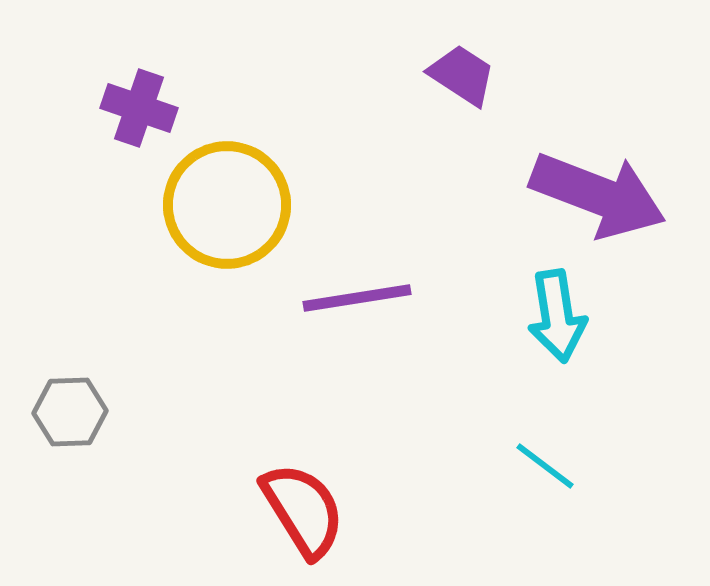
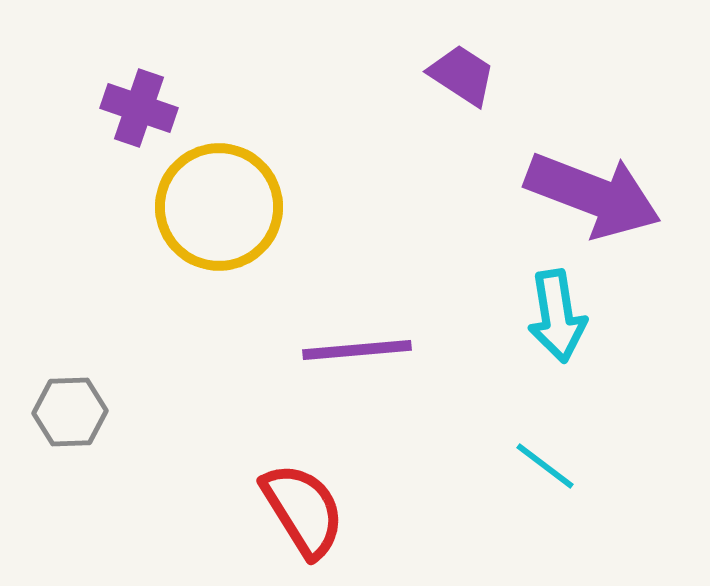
purple arrow: moved 5 px left
yellow circle: moved 8 px left, 2 px down
purple line: moved 52 px down; rotated 4 degrees clockwise
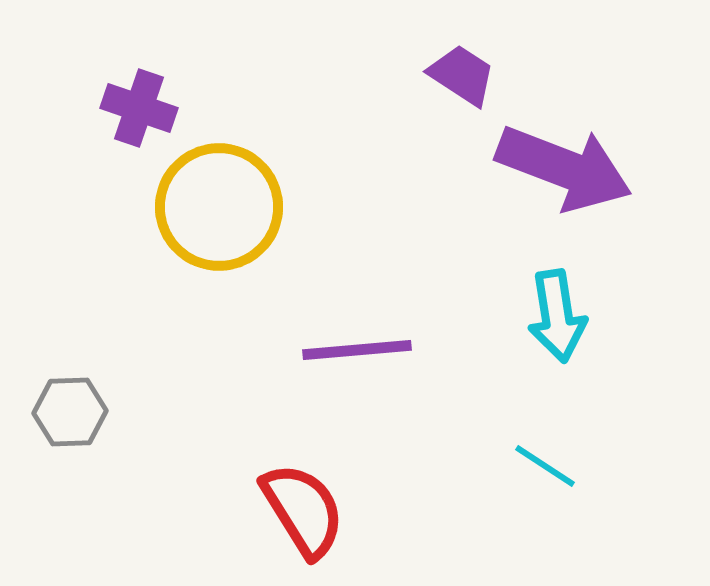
purple arrow: moved 29 px left, 27 px up
cyan line: rotated 4 degrees counterclockwise
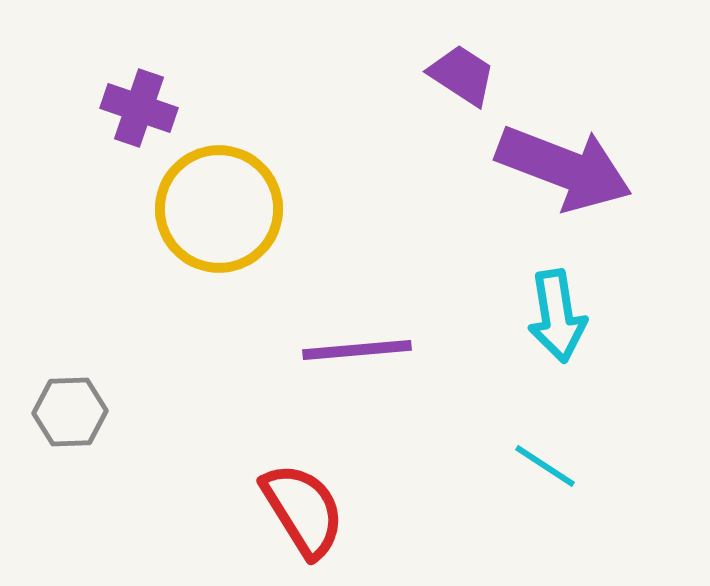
yellow circle: moved 2 px down
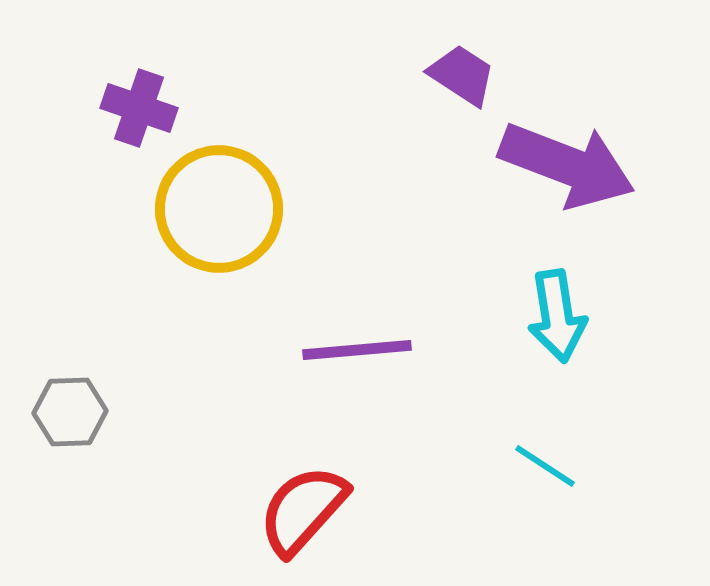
purple arrow: moved 3 px right, 3 px up
red semicircle: rotated 106 degrees counterclockwise
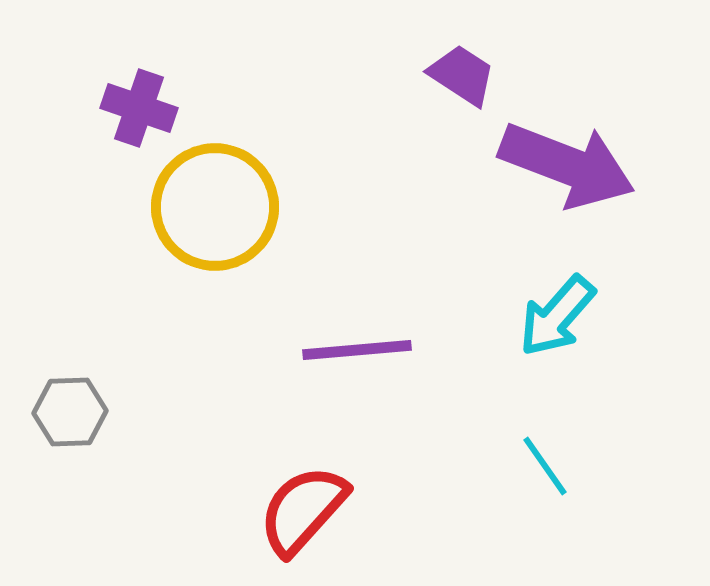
yellow circle: moved 4 px left, 2 px up
cyan arrow: rotated 50 degrees clockwise
cyan line: rotated 22 degrees clockwise
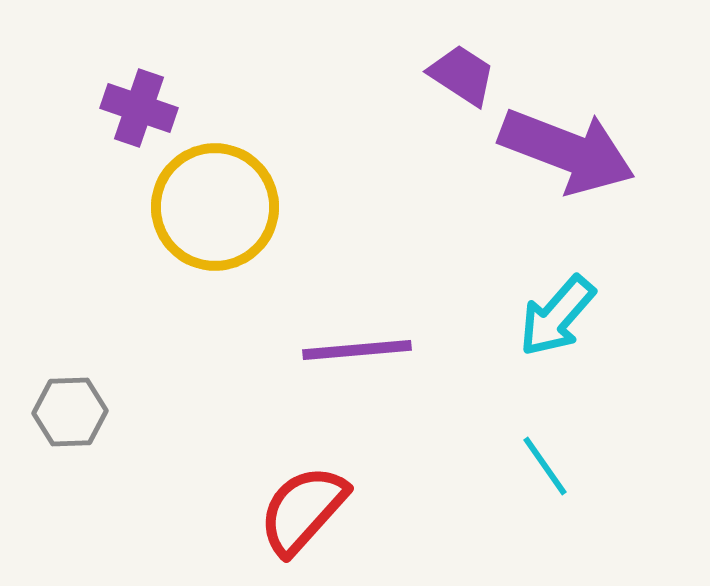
purple arrow: moved 14 px up
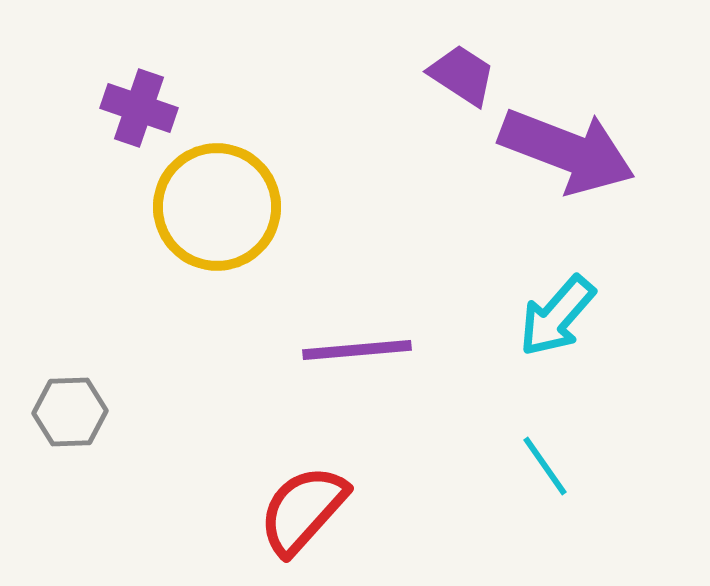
yellow circle: moved 2 px right
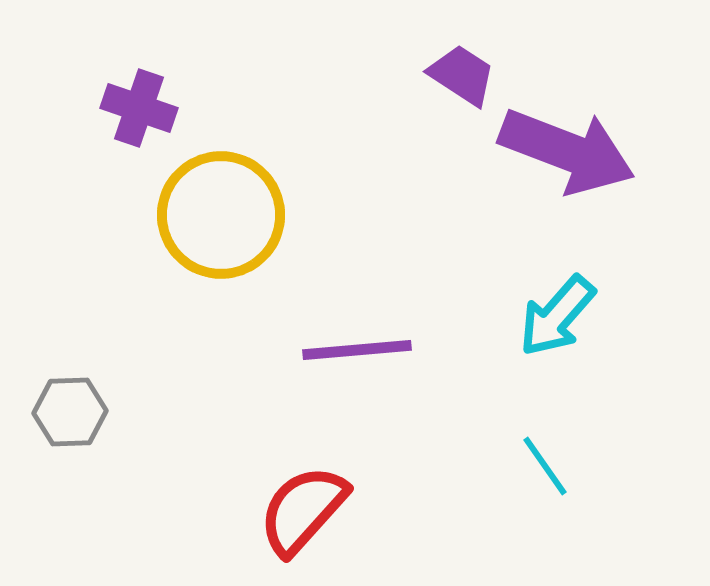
yellow circle: moved 4 px right, 8 px down
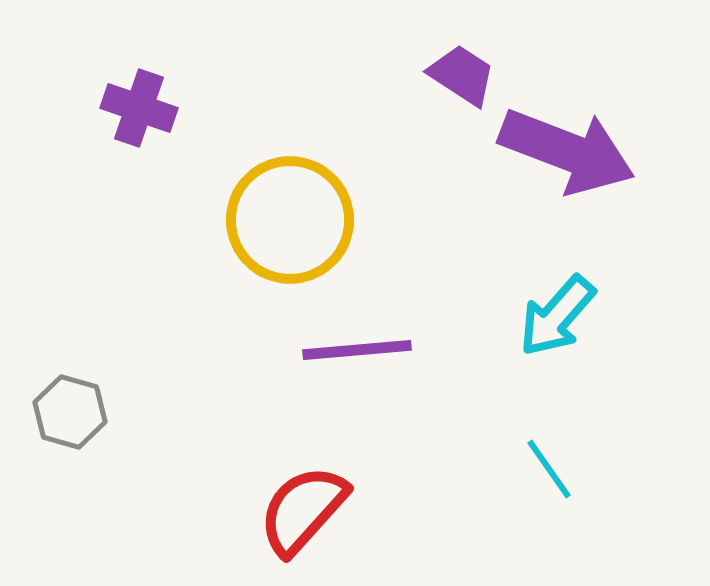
yellow circle: moved 69 px right, 5 px down
gray hexagon: rotated 18 degrees clockwise
cyan line: moved 4 px right, 3 px down
